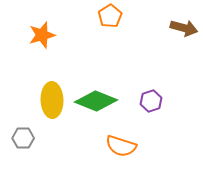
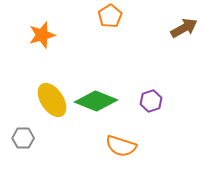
brown arrow: rotated 44 degrees counterclockwise
yellow ellipse: rotated 32 degrees counterclockwise
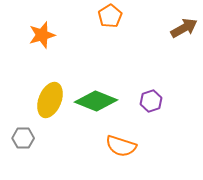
yellow ellipse: moved 2 px left; rotated 56 degrees clockwise
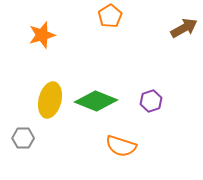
yellow ellipse: rotated 8 degrees counterclockwise
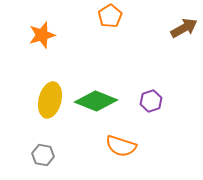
gray hexagon: moved 20 px right, 17 px down; rotated 10 degrees clockwise
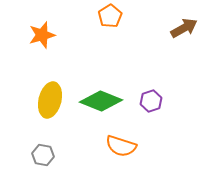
green diamond: moved 5 px right
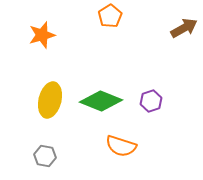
gray hexagon: moved 2 px right, 1 px down
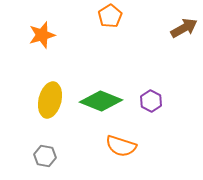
purple hexagon: rotated 15 degrees counterclockwise
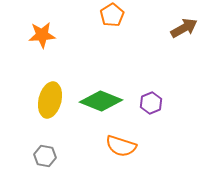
orange pentagon: moved 2 px right, 1 px up
orange star: rotated 12 degrees clockwise
purple hexagon: moved 2 px down; rotated 10 degrees clockwise
